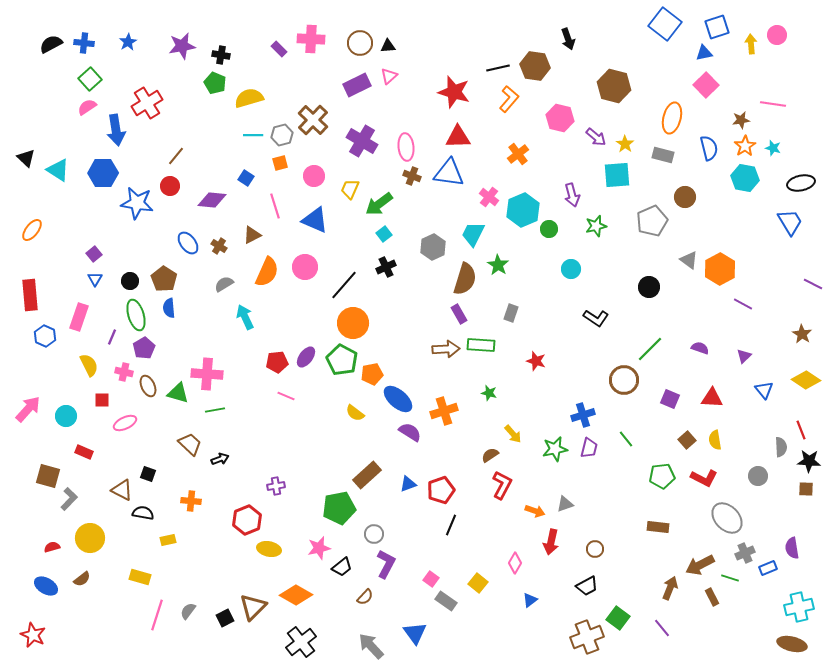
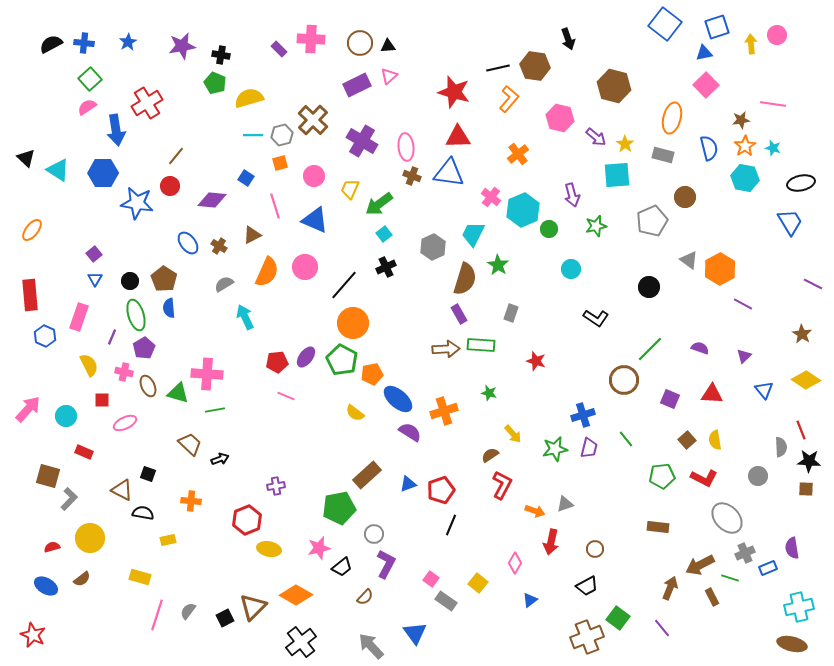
pink cross at (489, 197): moved 2 px right
red triangle at (712, 398): moved 4 px up
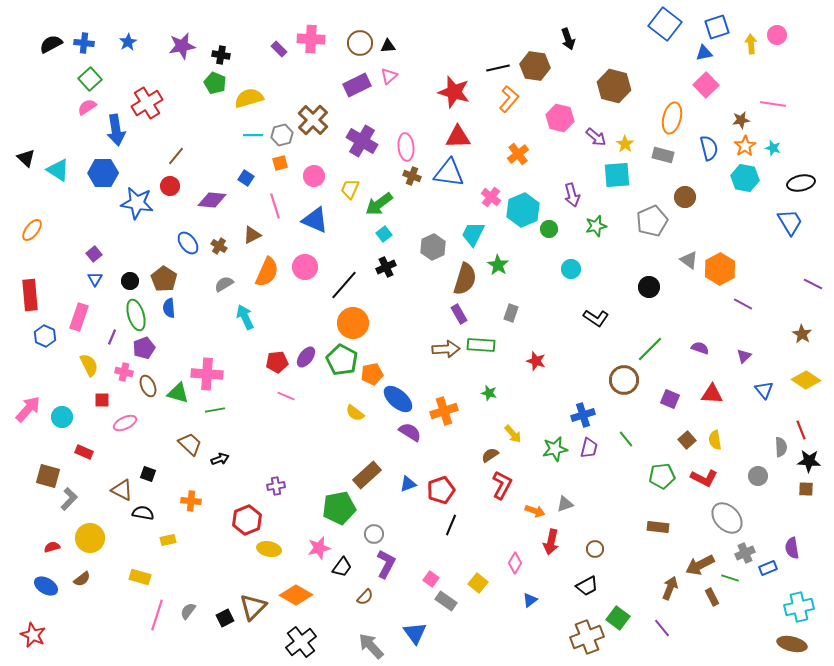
purple pentagon at (144, 348): rotated 10 degrees clockwise
cyan circle at (66, 416): moved 4 px left, 1 px down
black trapezoid at (342, 567): rotated 15 degrees counterclockwise
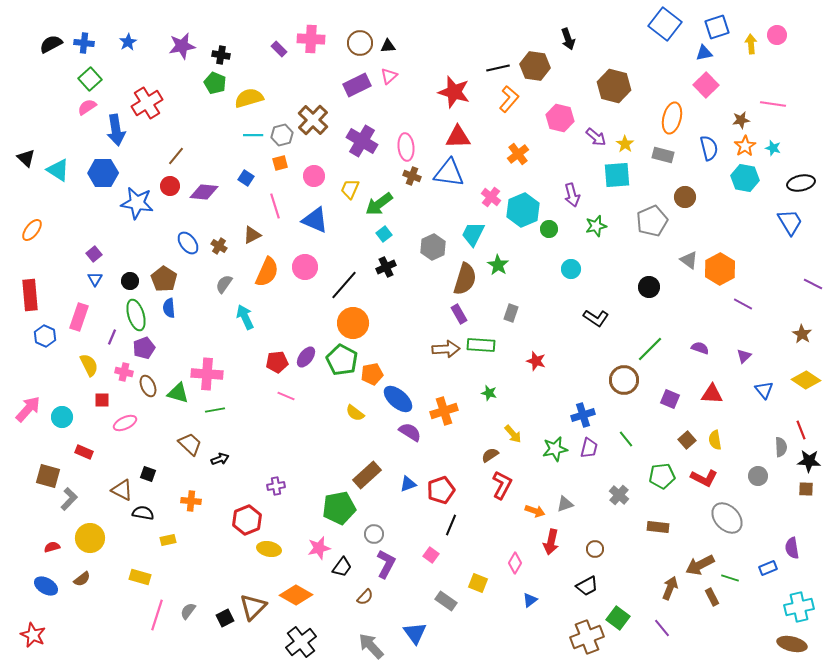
purple diamond at (212, 200): moved 8 px left, 8 px up
gray semicircle at (224, 284): rotated 24 degrees counterclockwise
gray cross at (745, 553): moved 126 px left, 58 px up; rotated 24 degrees counterclockwise
pink square at (431, 579): moved 24 px up
yellow square at (478, 583): rotated 18 degrees counterclockwise
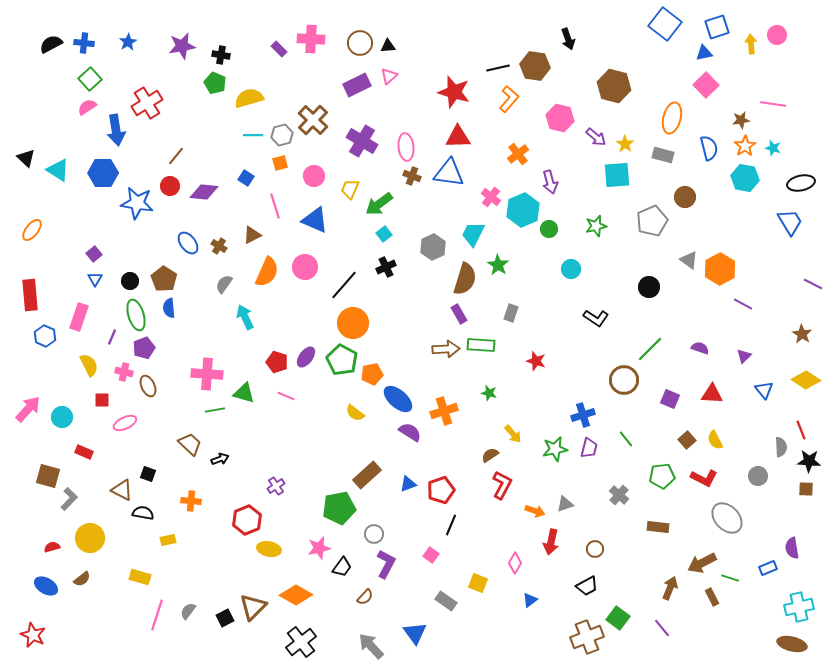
purple arrow at (572, 195): moved 22 px left, 13 px up
red pentagon at (277, 362): rotated 25 degrees clockwise
green triangle at (178, 393): moved 66 px right
yellow semicircle at (715, 440): rotated 18 degrees counterclockwise
purple cross at (276, 486): rotated 24 degrees counterclockwise
brown arrow at (700, 565): moved 2 px right, 2 px up
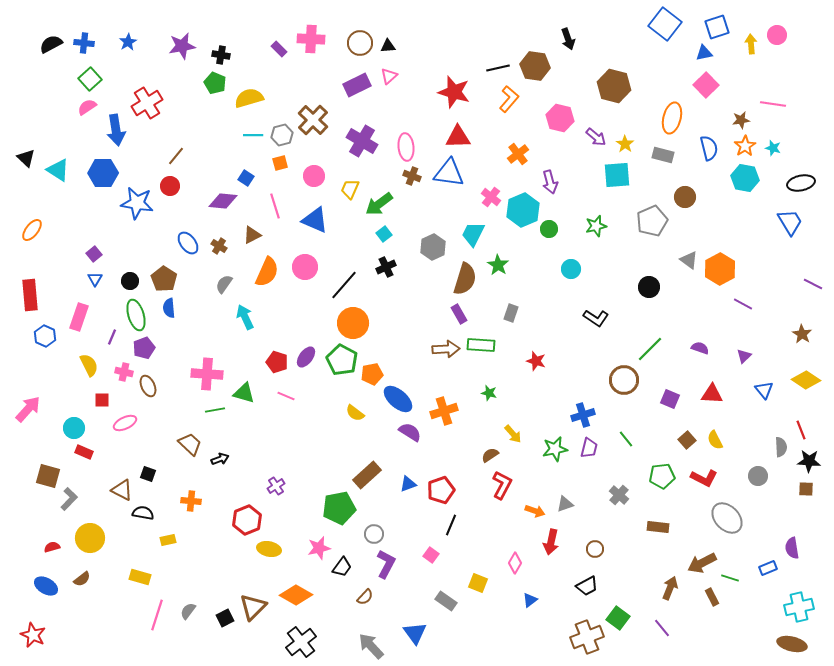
purple diamond at (204, 192): moved 19 px right, 9 px down
cyan circle at (62, 417): moved 12 px right, 11 px down
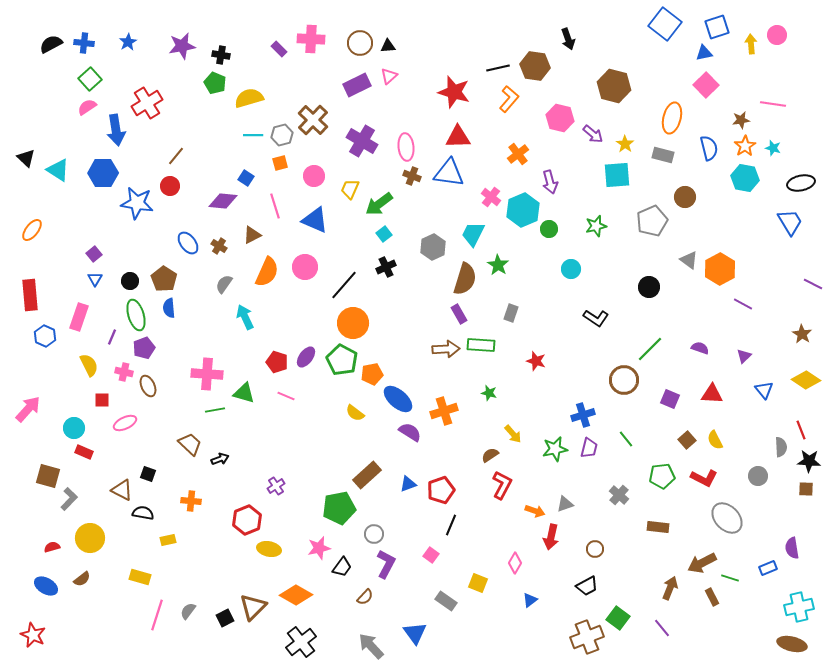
purple arrow at (596, 137): moved 3 px left, 3 px up
red arrow at (551, 542): moved 5 px up
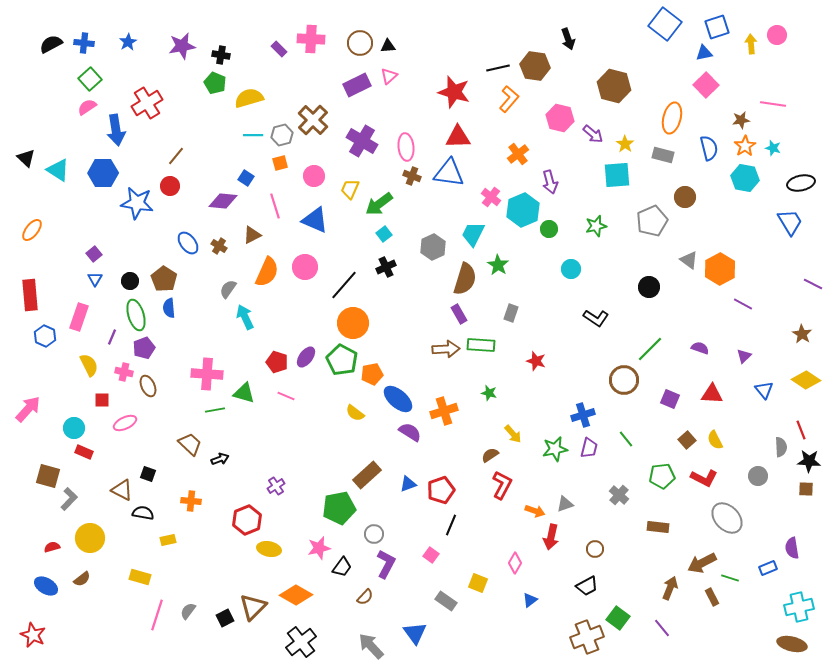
gray semicircle at (224, 284): moved 4 px right, 5 px down
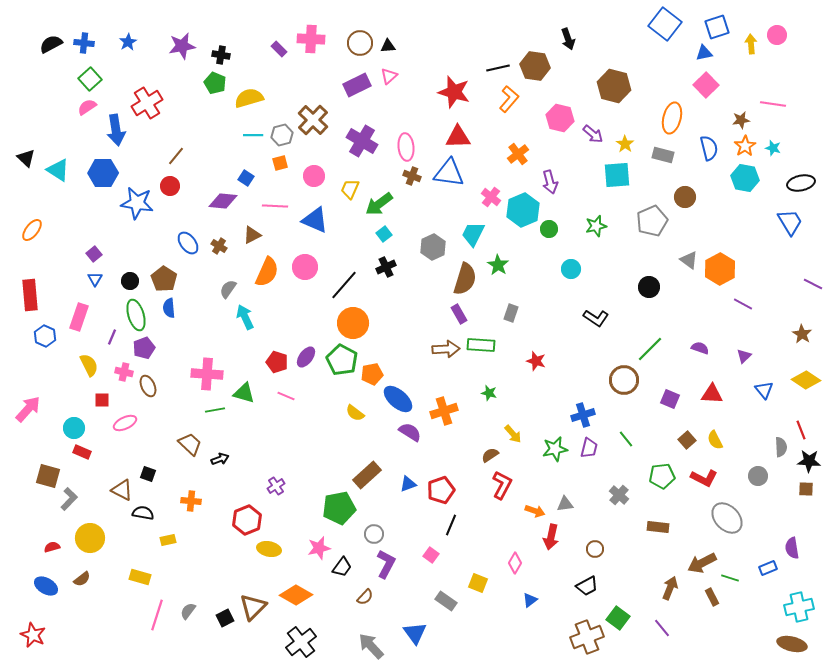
pink line at (275, 206): rotated 70 degrees counterclockwise
red rectangle at (84, 452): moved 2 px left
gray triangle at (565, 504): rotated 12 degrees clockwise
